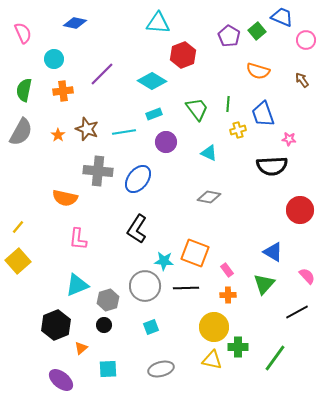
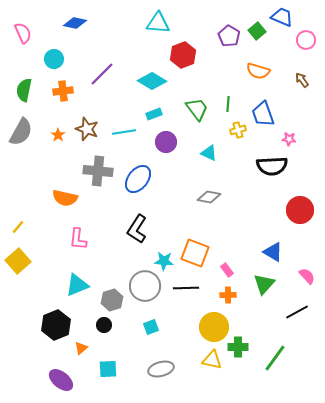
gray hexagon at (108, 300): moved 4 px right
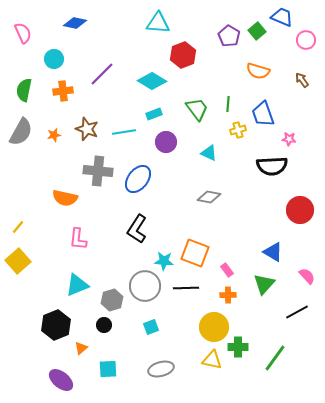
orange star at (58, 135): moved 4 px left; rotated 24 degrees clockwise
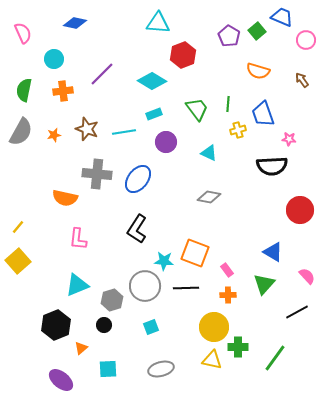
gray cross at (98, 171): moved 1 px left, 3 px down
